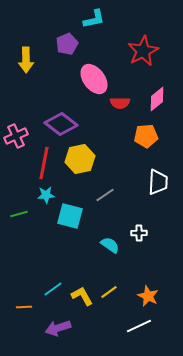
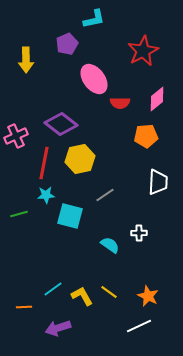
yellow line: rotated 72 degrees clockwise
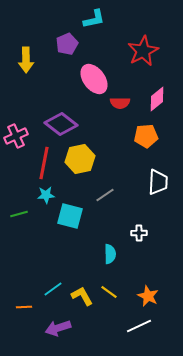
cyan semicircle: moved 9 px down; rotated 54 degrees clockwise
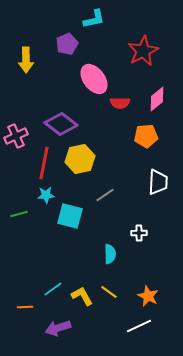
orange line: moved 1 px right
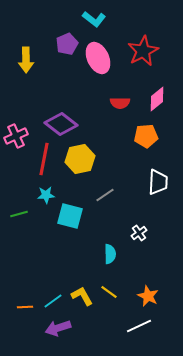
cyan L-shape: rotated 50 degrees clockwise
pink ellipse: moved 4 px right, 21 px up; rotated 12 degrees clockwise
red line: moved 4 px up
white cross: rotated 35 degrees counterclockwise
cyan line: moved 12 px down
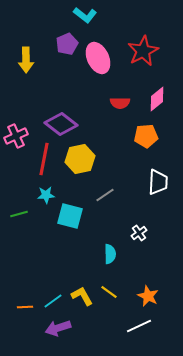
cyan L-shape: moved 9 px left, 4 px up
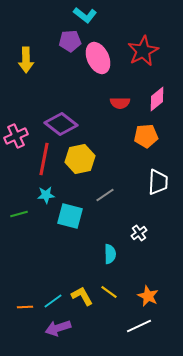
purple pentagon: moved 3 px right, 3 px up; rotated 20 degrees clockwise
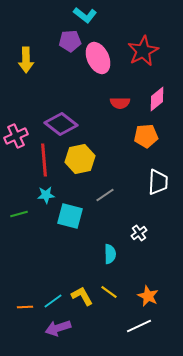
red line: moved 1 px down; rotated 16 degrees counterclockwise
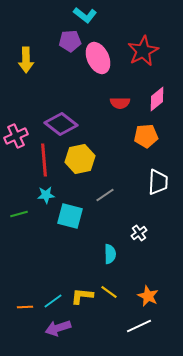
yellow L-shape: rotated 55 degrees counterclockwise
